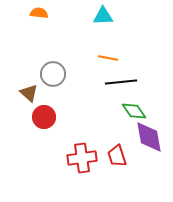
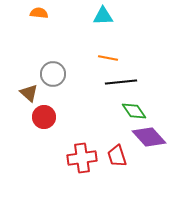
purple diamond: rotated 32 degrees counterclockwise
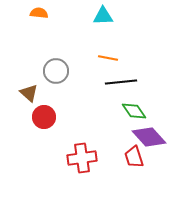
gray circle: moved 3 px right, 3 px up
red trapezoid: moved 17 px right, 1 px down
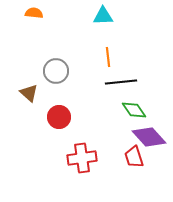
orange semicircle: moved 5 px left
orange line: moved 1 px up; rotated 72 degrees clockwise
green diamond: moved 1 px up
red circle: moved 15 px right
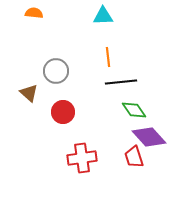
red circle: moved 4 px right, 5 px up
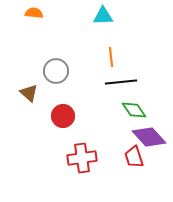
orange line: moved 3 px right
red circle: moved 4 px down
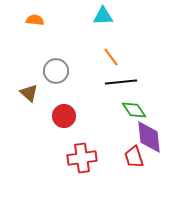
orange semicircle: moved 1 px right, 7 px down
orange line: rotated 30 degrees counterclockwise
red circle: moved 1 px right
purple diamond: rotated 36 degrees clockwise
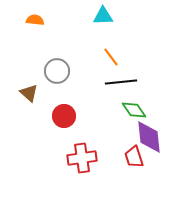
gray circle: moved 1 px right
